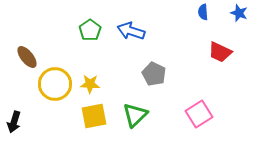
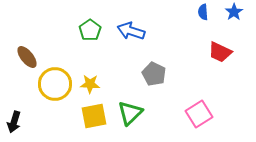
blue star: moved 5 px left, 1 px up; rotated 18 degrees clockwise
green triangle: moved 5 px left, 2 px up
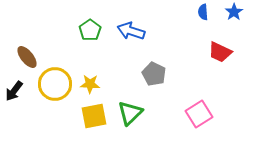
black arrow: moved 31 px up; rotated 20 degrees clockwise
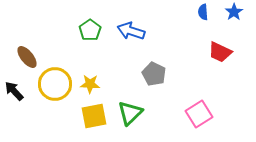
black arrow: rotated 100 degrees clockwise
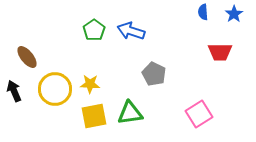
blue star: moved 2 px down
green pentagon: moved 4 px right
red trapezoid: rotated 25 degrees counterclockwise
yellow circle: moved 5 px down
black arrow: rotated 20 degrees clockwise
green triangle: rotated 36 degrees clockwise
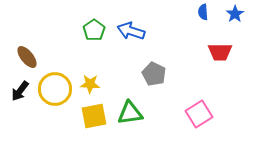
blue star: moved 1 px right
black arrow: moved 6 px right; rotated 120 degrees counterclockwise
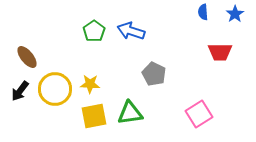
green pentagon: moved 1 px down
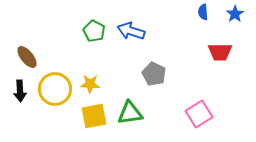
green pentagon: rotated 10 degrees counterclockwise
black arrow: rotated 40 degrees counterclockwise
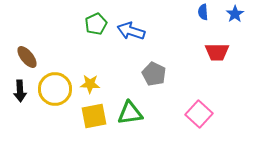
green pentagon: moved 2 px right, 7 px up; rotated 20 degrees clockwise
red trapezoid: moved 3 px left
pink square: rotated 16 degrees counterclockwise
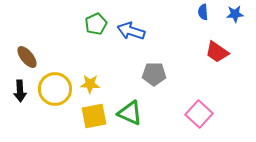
blue star: rotated 30 degrees clockwise
red trapezoid: rotated 35 degrees clockwise
gray pentagon: rotated 25 degrees counterclockwise
green triangle: rotated 32 degrees clockwise
